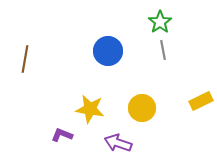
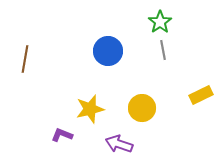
yellow rectangle: moved 6 px up
yellow star: rotated 24 degrees counterclockwise
purple arrow: moved 1 px right, 1 px down
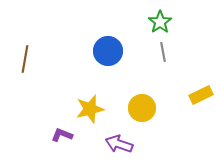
gray line: moved 2 px down
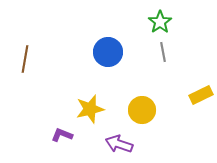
blue circle: moved 1 px down
yellow circle: moved 2 px down
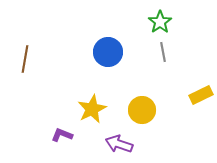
yellow star: moved 2 px right; rotated 12 degrees counterclockwise
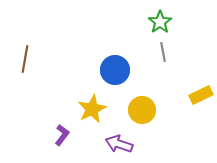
blue circle: moved 7 px right, 18 px down
purple L-shape: rotated 105 degrees clockwise
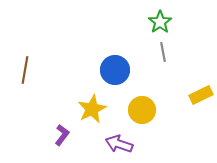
brown line: moved 11 px down
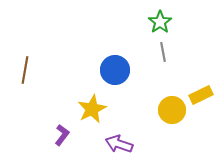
yellow circle: moved 30 px right
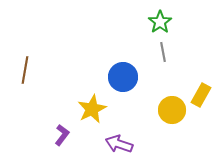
blue circle: moved 8 px right, 7 px down
yellow rectangle: rotated 35 degrees counterclockwise
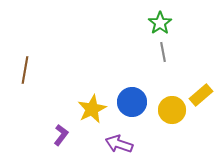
green star: moved 1 px down
blue circle: moved 9 px right, 25 px down
yellow rectangle: rotated 20 degrees clockwise
purple L-shape: moved 1 px left
